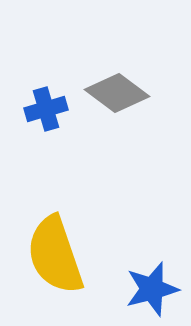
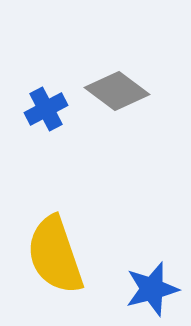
gray diamond: moved 2 px up
blue cross: rotated 12 degrees counterclockwise
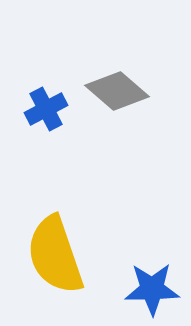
gray diamond: rotated 4 degrees clockwise
blue star: rotated 14 degrees clockwise
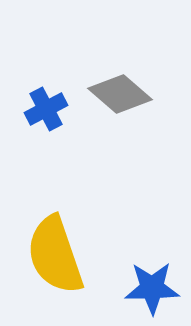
gray diamond: moved 3 px right, 3 px down
blue star: moved 1 px up
